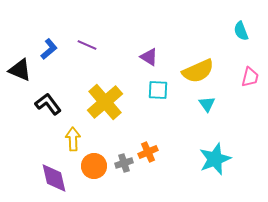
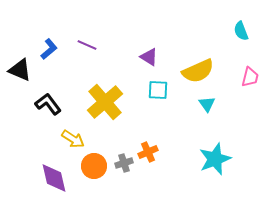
yellow arrow: rotated 125 degrees clockwise
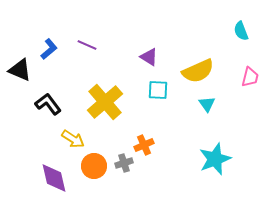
orange cross: moved 4 px left, 7 px up
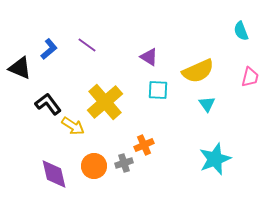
purple line: rotated 12 degrees clockwise
black triangle: moved 2 px up
yellow arrow: moved 13 px up
purple diamond: moved 4 px up
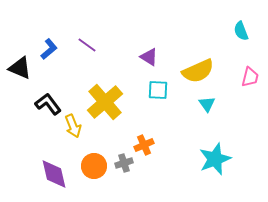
yellow arrow: rotated 35 degrees clockwise
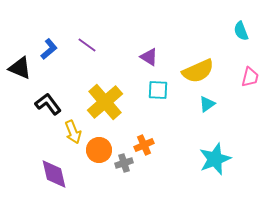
cyan triangle: rotated 30 degrees clockwise
yellow arrow: moved 6 px down
orange circle: moved 5 px right, 16 px up
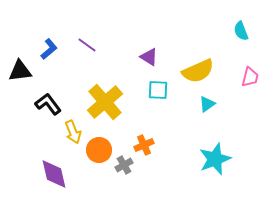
black triangle: moved 3 px down; rotated 30 degrees counterclockwise
gray cross: moved 2 px down; rotated 12 degrees counterclockwise
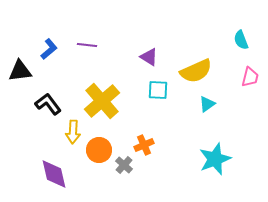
cyan semicircle: moved 9 px down
purple line: rotated 30 degrees counterclockwise
yellow semicircle: moved 2 px left
yellow cross: moved 3 px left, 1 px up
yellow arrow: rotated 25 degrees clockwise
gray cross: rotated 18 degrees counterclockwise
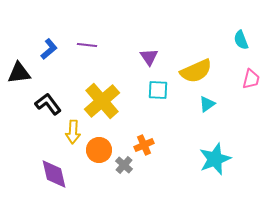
purple triangle: rotated 24 degrees clockwise
black triangle: moved 1 px left, 2 px down
pink trapezoid: moved 1 px right, 2 px down
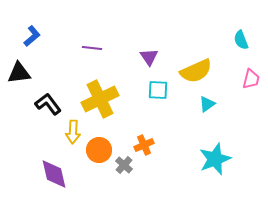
purple line: moved 5 px right, 3 px down
blue L-shape: moved 17 px left, 13 px up
yellow cross: moved 2 px left, 2 px up; rotated 15 degrees clockwise
